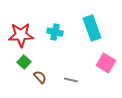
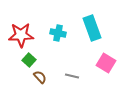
cyan cross: moved 3 px right, 1 px down
green square: moved 5 px right, 2 px up
gray line: moved 1 px right, 4 px up
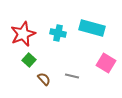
cyan rectangle: rotated 55 degrees counterclockwise
red star: moved 2 px right, 1 px up; rotated 20 degrees counterclockwise
brown semicircle: moved 4 px right, 2 px down
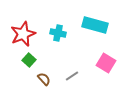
cyan rectangle: moved 3 px right, 3 px up
gray line: rotated 48 degrees counterclockwise
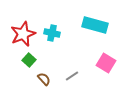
cyan cross: moved 6 px left
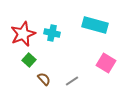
gray line: moved 5 px down
